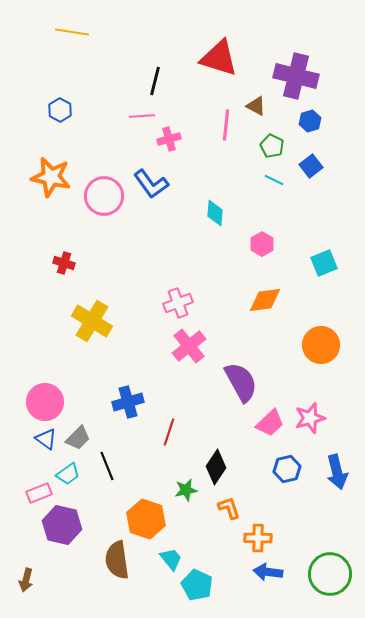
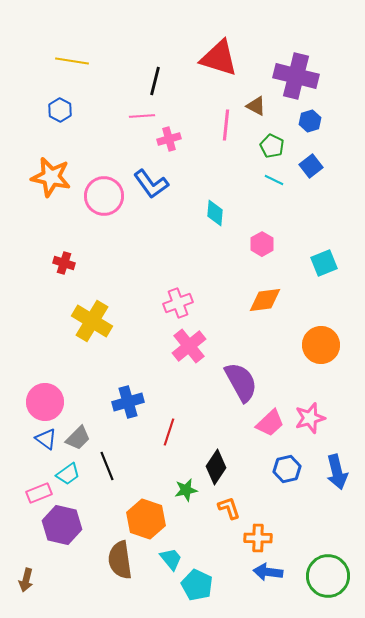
yellow line at (72, 32): moved 29 px down
brown semicircle at (117, 560): moved 3 px right
green circle at (330, 574): moved 2 px left, 2 px down
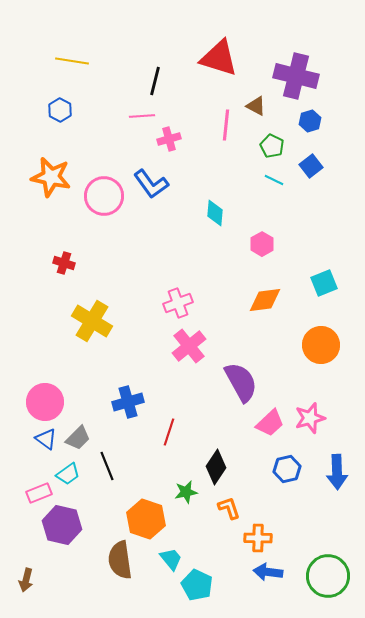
cyan square at (324, 263): moved 20 px down
blue arrow at (337, 472): rotated 12 degrees clockwise
green star at (186, 490): moved 2 px down
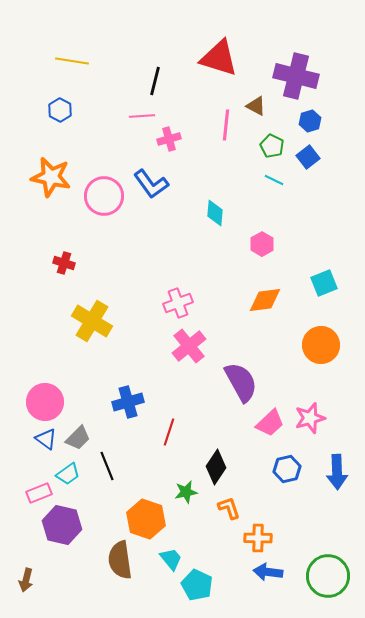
blue square at (311, 166): moved 3 px left, 9 px up
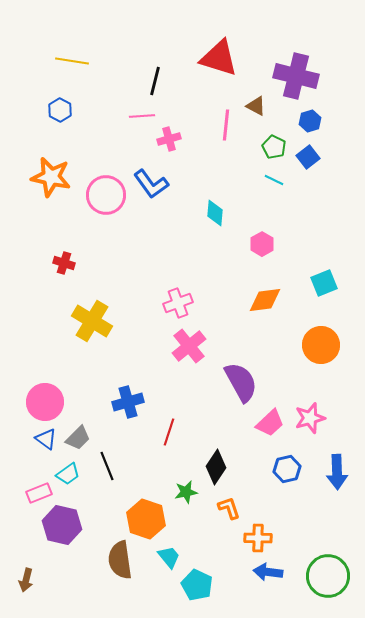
green pentagon at (272, 146): moved 2 px right, 1 px down
pink circle at (104, 196): moved 2 px right, 1 px up
cyan trapezoid at (171, 559): moved 2 px left, 2 px up
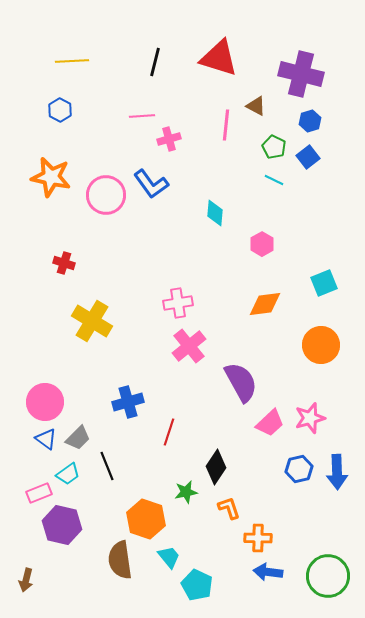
yellow line at (72, 61): rotated 12 degrees counterclockwise
purple cross at (296, 76): moved 5 px right, 2 px up
black line at (155, 81): moved 19 px up
orange diamond at (265, 300): moved 4 px down
pink cross at (178, 303): rotated 12 degrees clockwise
blue hexagon at (287, 469): moved 12 px right
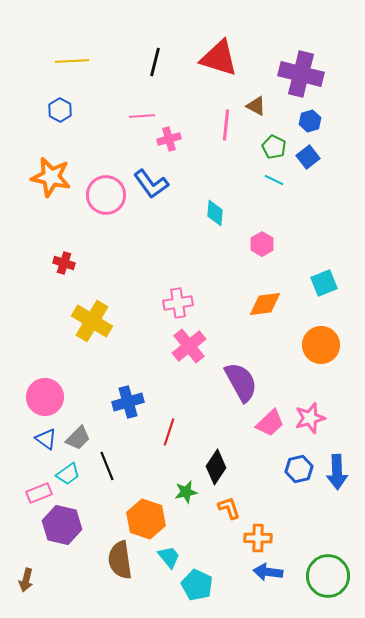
pink circle at (45, 402): moved 5 px up
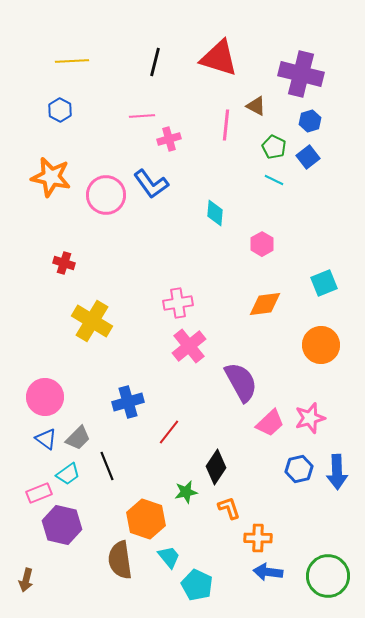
red line at (169, 432): rotated 20 degrees clockwise
